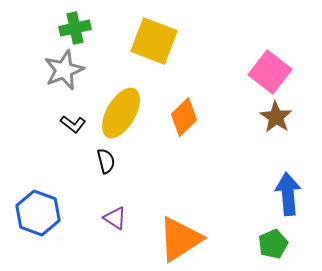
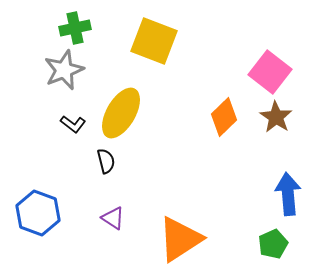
orange diamond: moved 40 px right
purple triangle: moved 2 px left
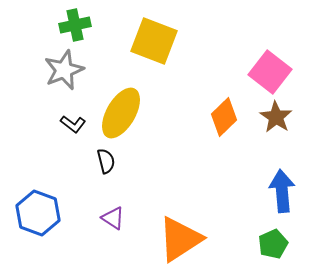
green cross: moved 3 px up
blue arrow: moved 6 px left, 3 px up
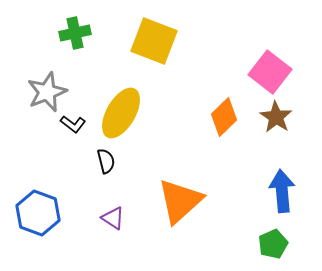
green cross: moved 8 px down
gray star: moved 17 px left, 22 px down
orange triangle: moved 38 px up; rotated 9 degrees counterclockwise
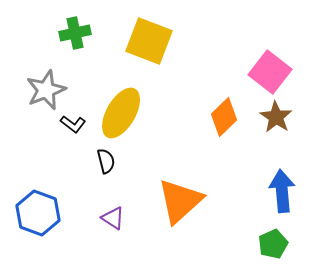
yellow square: moved 5 px left
gray star: moved 1 px left, 2 px up
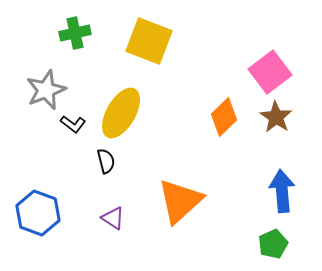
pink square: rotated 15 degrees clockwise
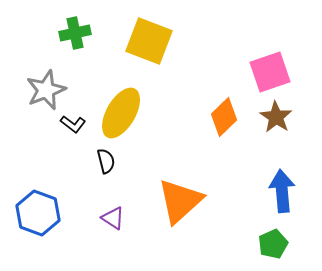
pink square: rotated 18 degrees clockwise
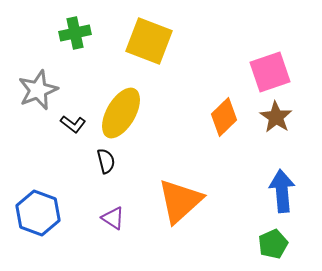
gray star: moved 8 px left
